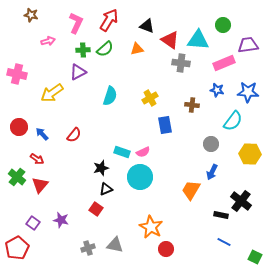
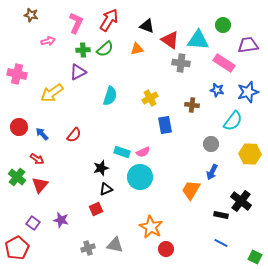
pink rectangle at (224, 63): rotated 55 degrees clockwise
blue star at (248, 92): rotated 20 degrees counterclockwise
red square at (96, 209): rotated 32 degrees clockwise
blue line at (224, 242): moved 3 px left, 1 px down
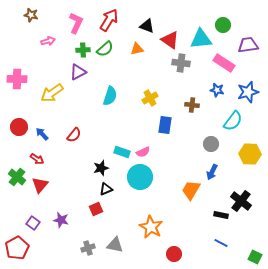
cyan triangle at (198, 40): moved 3 px right, 1 px up; rotated 10 degrees counterclockwise
pink cross at (17, 74): moved 5 px down; rotated 12 degrees counterclockwise
blue rectangle at (165, 125): rotated 18 degrees clockwise
red circle at (166, 249): moved 8 px right, 5 px down
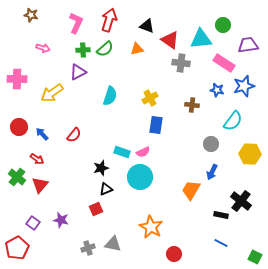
red arrow at (109, 20): rotated 15 degrees counterclockwise
pink arrow at (48, 41): moved 5 px left, 7 px down; rotated 32 degrees clockwise
blue star at (248, 92): moved 4 px left, 6 px up
blue rectangle at (165, 125): moved 9 px left
gray triangle at (115, 245): moved 2 px left, 1 px up
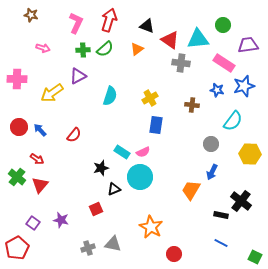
cyan triangle at (201, 39): moved 3 px left
orange triangle at (137, 49): rotated 24 degrees counterclockwise
purple triangle at (78, 72): moved 4 px down
blue arrow at (42, 134): moved 2 px left, 4 px up
cyan rectangle at (122, 152): rotated 14 degrees clockwise
black triangle at (106, 189): moved 8 px right
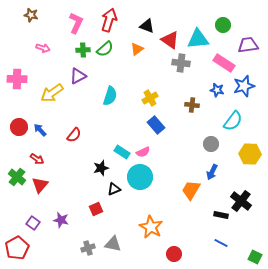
blue rectangle at (156, 125): rotated 48 degrees counterclockwise
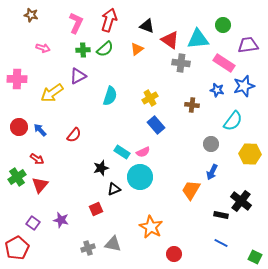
green cross at (17, 177): rotated 18 degrees clockwise
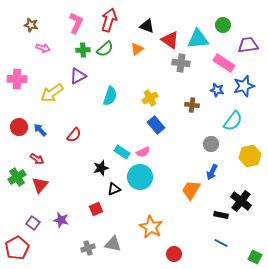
brown star at (31, 15): moved 10 px down
yellow hexagon at (250, 154): moved 2 px down; rotated 15 degrees counterclockwise
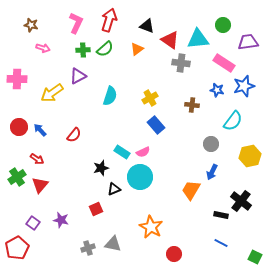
purple trapezoid at (248, 45): moved 3 px up
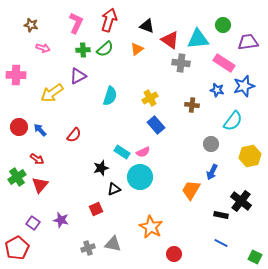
pink cross at (17, 79): moved 1 px left, 4 px up
